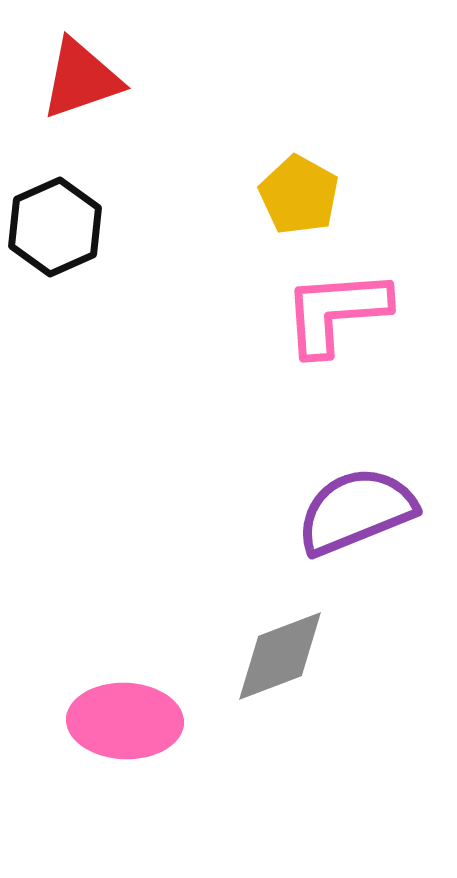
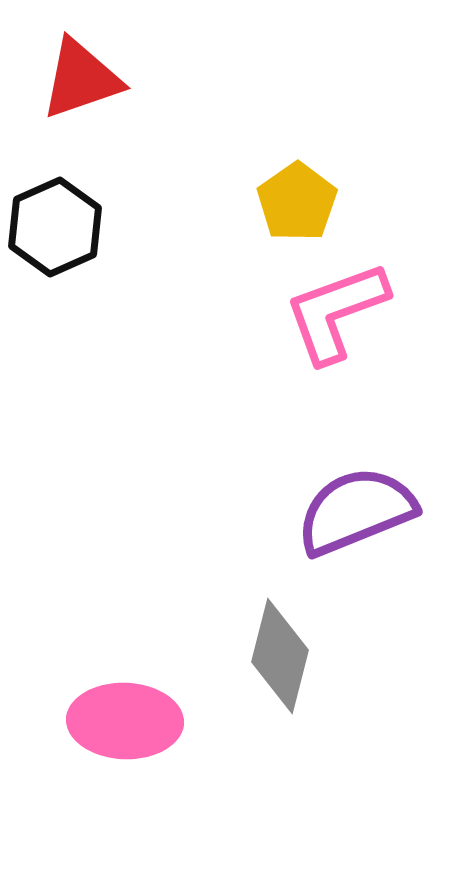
yellow pentagon: moved 2 px left, 7 px down; rotated 8 degrees clockwise
pink L-shape: rotated 16 degrees counterclockwise
gray diamond: rotated 55 degrees counterclockwise
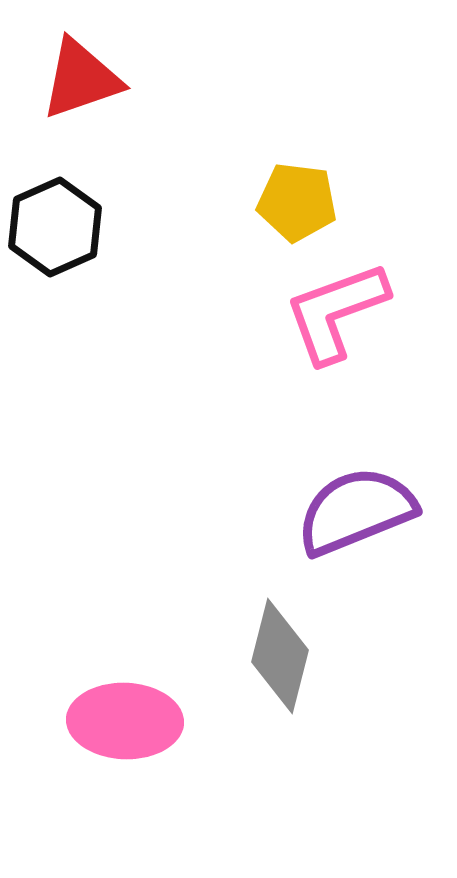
yellow pentagon: rotated 30 degrees counterclockwise
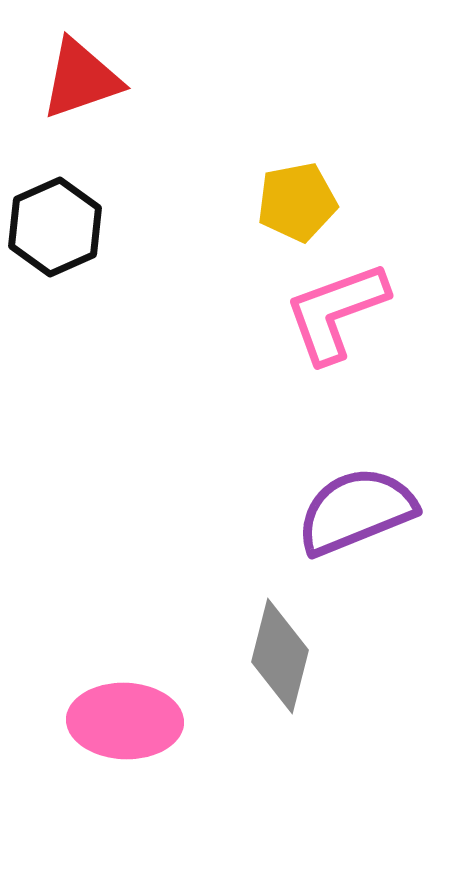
yellow pentagon: rotated 18 degrees counterclockwise
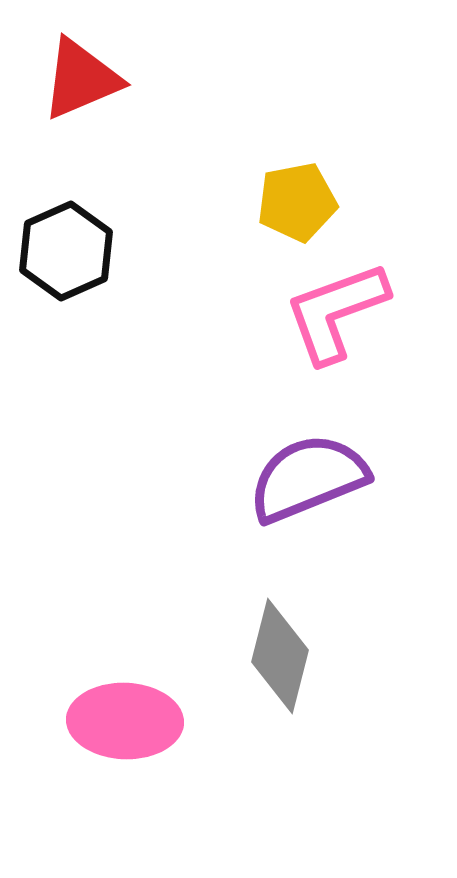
red triangle: rotated 4 degrees counterclockwise
black hexagon: moved 11 px right, 24 px down
purple semicircle: moved 48 px left, 33 px up
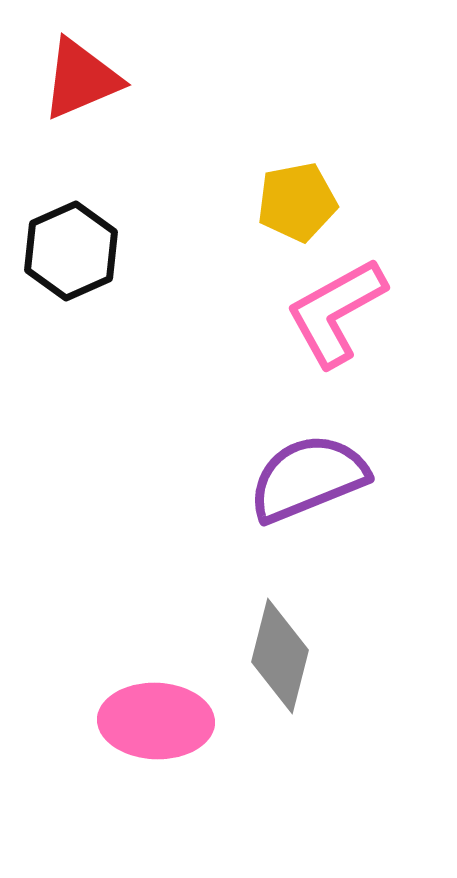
black hexagon: moved 5 px right
pink L-shape: rotated 9 degrees counterclockwise
pink ellipse: moved 31 px right
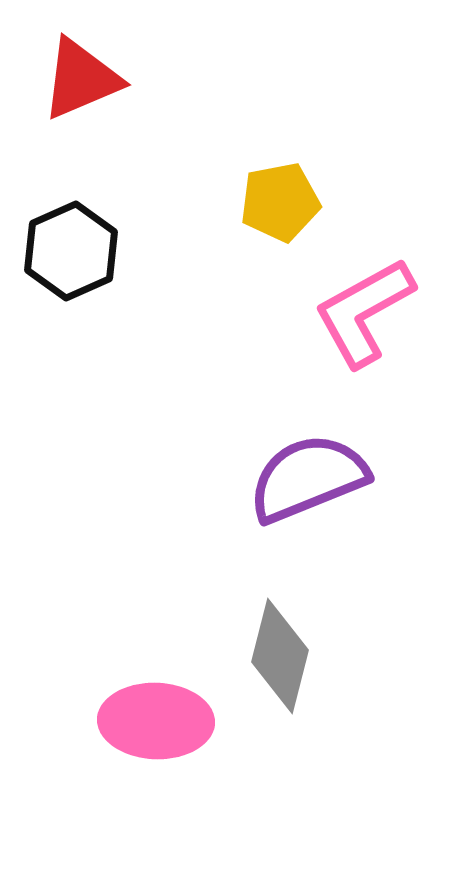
yellow pentagon: moved 17 px left
pink L-shape: moved 28 px right
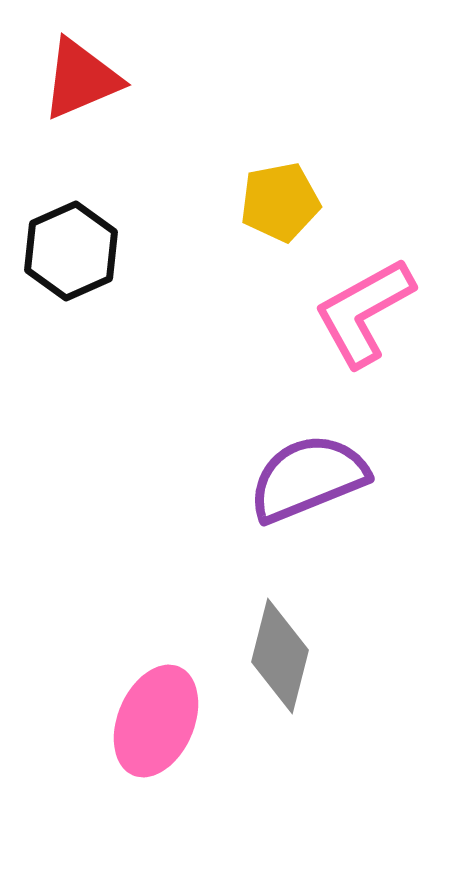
pink ellipse: rotated 69 degrees counterclockwise
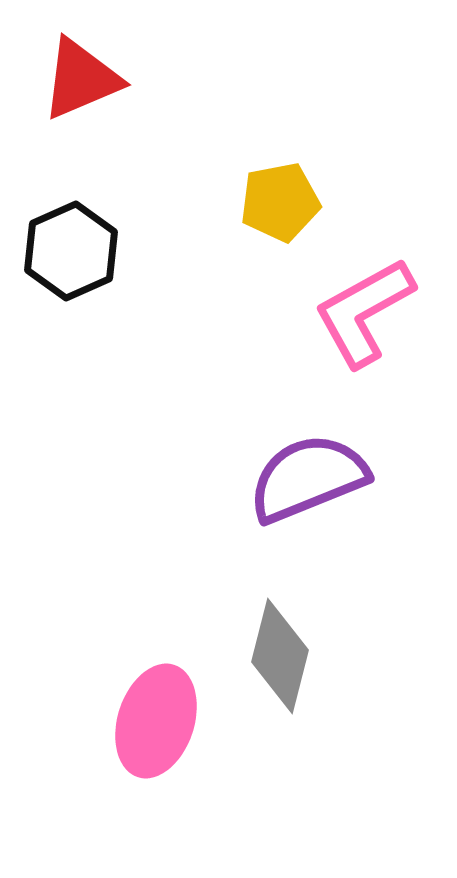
pink ellipse: rotated 5 degrees counterclockwise
